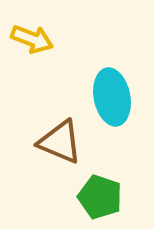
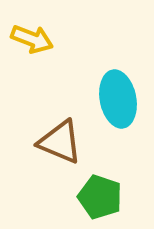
cyan ellipse: moved 6 px right, 2 px down
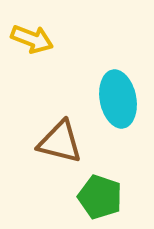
brown triangle: rotated 9 degrees counterclockwise
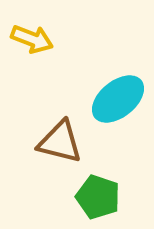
cyan ellipse: rotated 62 degrees clockwise
green pentagon: moved 2 px left
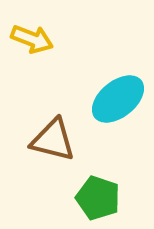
brown triangle: moved 7 px left, 2 px up
green pentagon: moved 1 px down
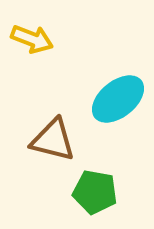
green pentagon: moved 3 px left, 6 px up; rotated 9 degrees counterclockwise
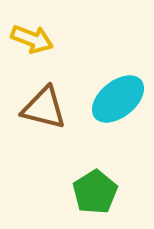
brown triangle: moved 9 px left, 32 px up
green pentagon: rotated 30 degrees clockwise
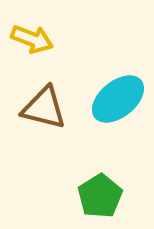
green pentagon: moved 5 px right, 4 px down
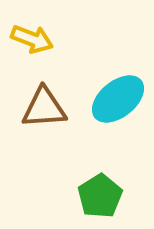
brown triangle: rotated 18 degrees counterclockwise
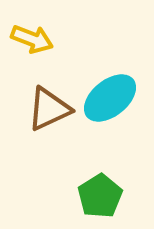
cyan ellipse: moved 8 px left, 1 px up
brown triangle: moved 5 px right, 1 px down; rotated 21 degrees counterclockwise
